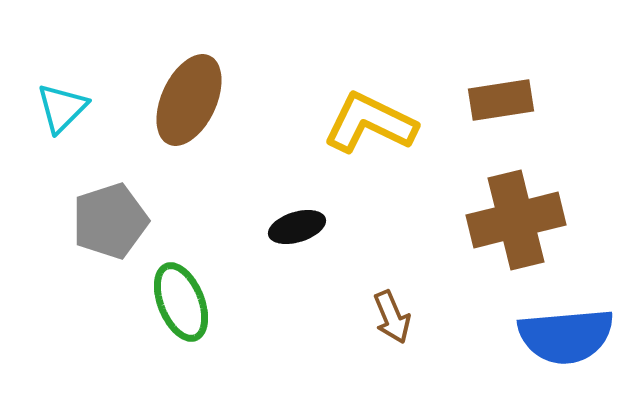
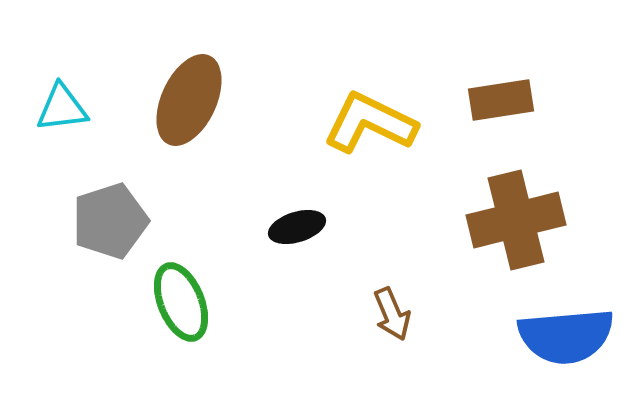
cyan triangle: rotated 38 degrees clockwise
brown arrow: moved 3 px up
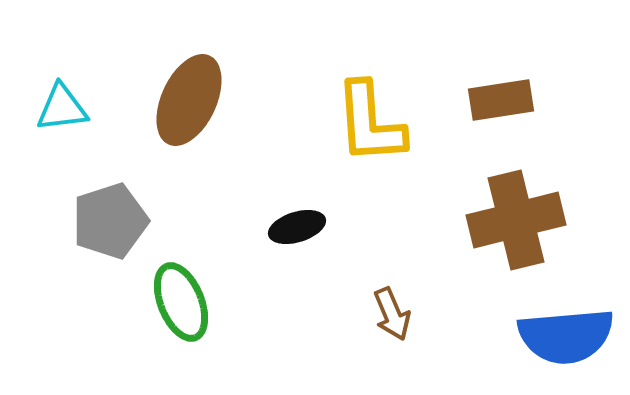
yellow L-shape: rotated 120 degrees counterclockwise
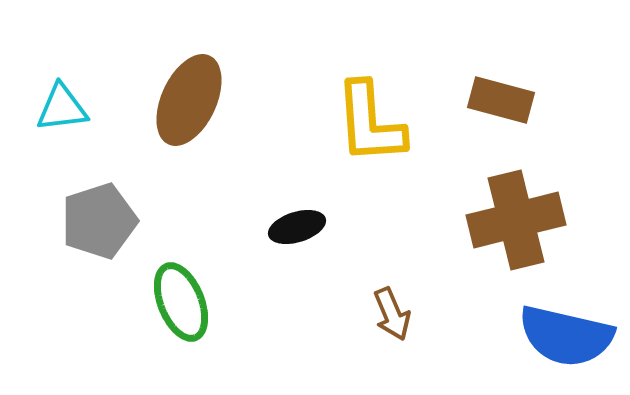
brown rectangle: rotated 24 degrees clockwise
gray pentagon: moved 11 px left
blue semicircle: rotated 18 degrees clockwise
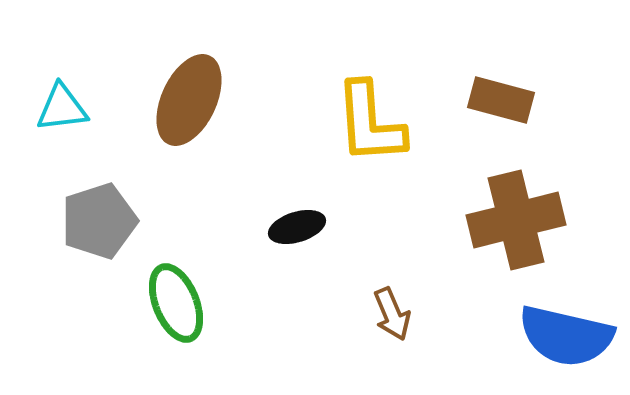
green ellipse: moved 5 px left, 1 px down
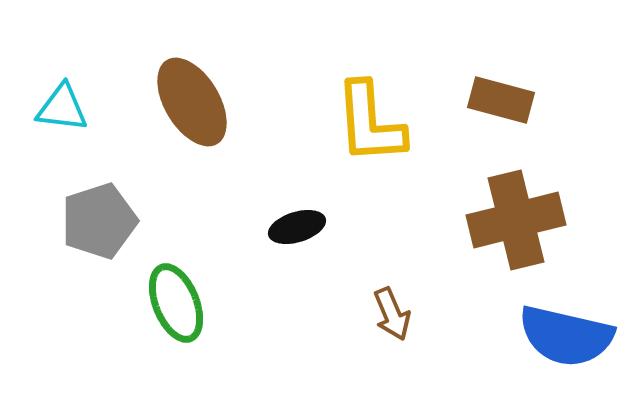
brown ellipse: moved 3 px right, 2 px down; rotated 56 degrees counterclockwise
cyan triangle: rotated 14 degrees clockwise
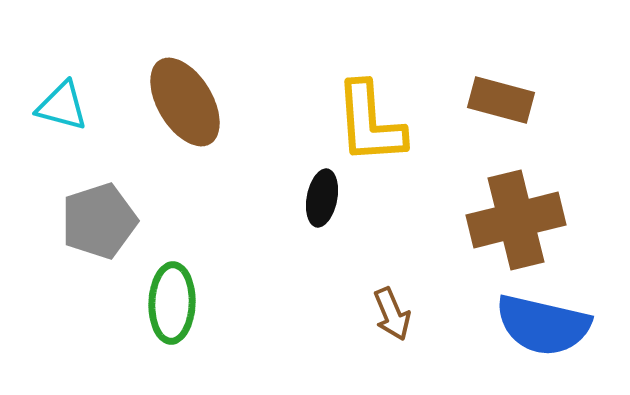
brown ellipse: moved 7 px left
cyan triangle: moved 2 px up; rotated 8 degrees clockwise
black ellipse: moved 25 px right, 29 px up; rotated 62 degrees counterclockwise
green ellipse: moved 4 px left; rotated 24 degrees clockwise
blue semicircle: moved 23 px left, 11 px up
